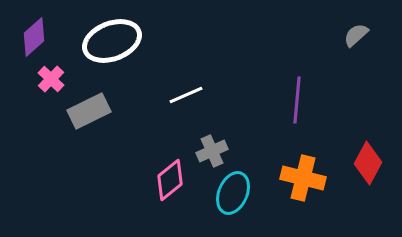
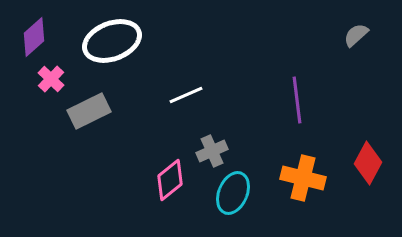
purple line: rotated 12 degrees counterclockwise
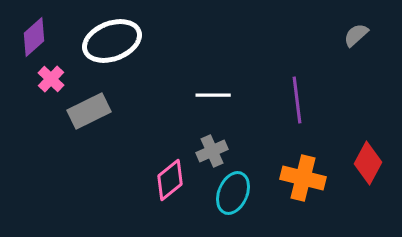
white line: moved 27 px right; rotated 24 degrees clockwise
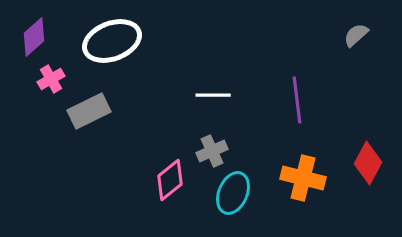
pink cross: rotated 16 degrees clockwise
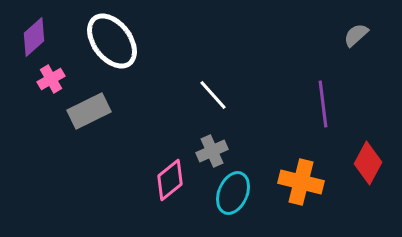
white ellipse: rotated 74 degrees clockwise
white line: rotated 48 degrees clockwise
purple line: moved 26 px right, 4 px down
orange cross: moved 2 px left, 4 px down
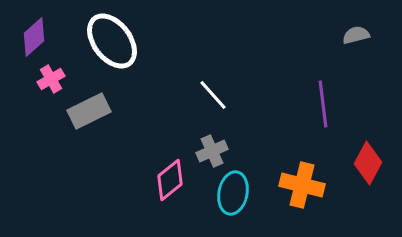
gray semicircle: rotated 28 degrees clockwise
orange cross: moved 1 px right, 3 px down
cyan ellipse: rotated 12 degrees counterclockwise
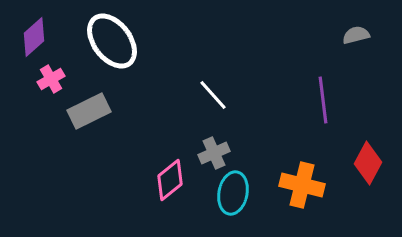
purple line: moved 4 px up
gray cross: moved 2 px right, 2 px down
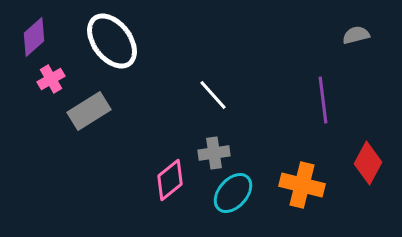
gray rectangle: rotated 6 degrees counterclockwise
gray cross: rotated 16 degrees clockwise
cyan ellipse: rotated 30 degrees clockwise
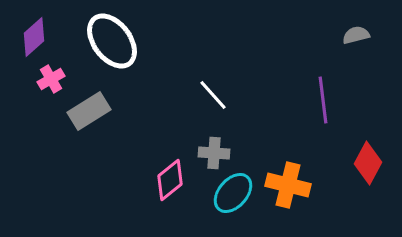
gray cross: rotated 12 degrees clockwise
orange cross: moved 14 px left
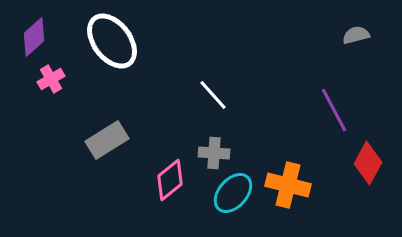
purple line: moved 11 px right, 10 px down; rotated 21 degrees counterclockwise
gray rectangle: moved 18 px right, 29 px down
